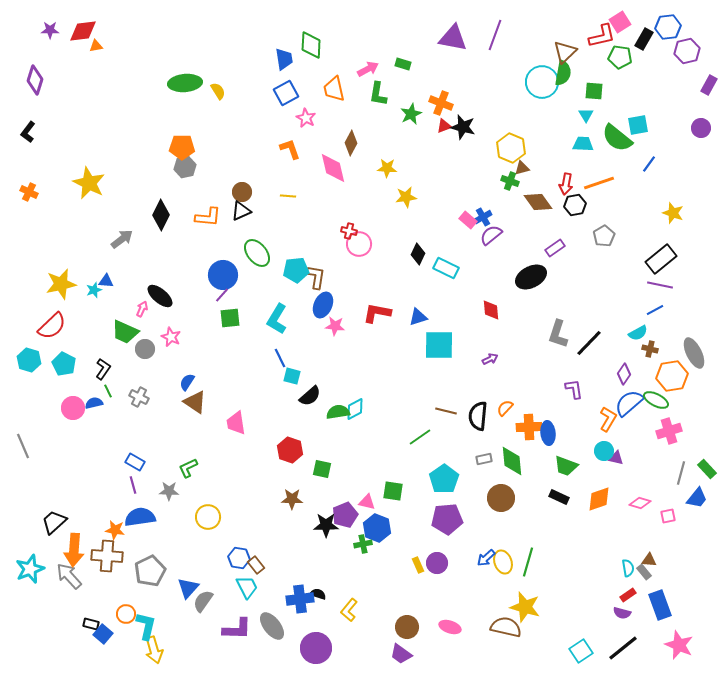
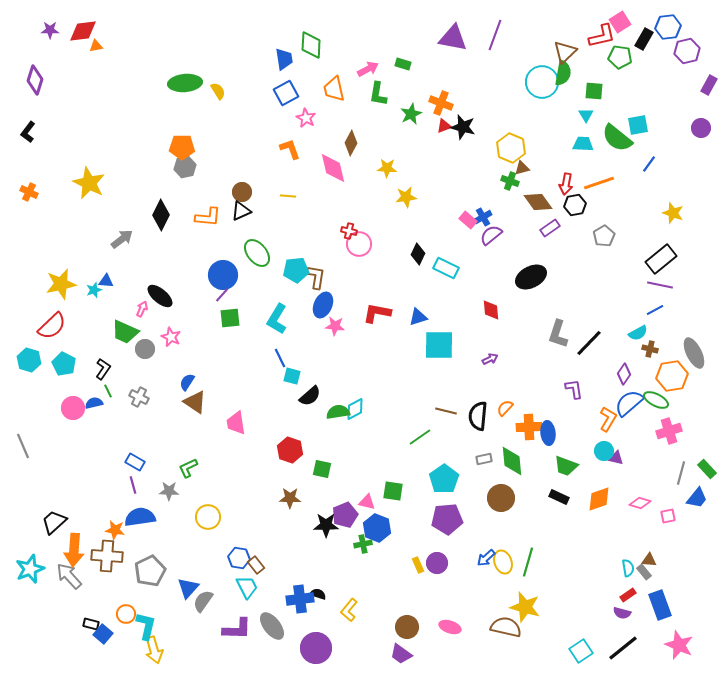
purple rectangle at (555, 248): moved 5 px left, 20 px up
brown star at (292, 499): moved 2 px left, 1 px up
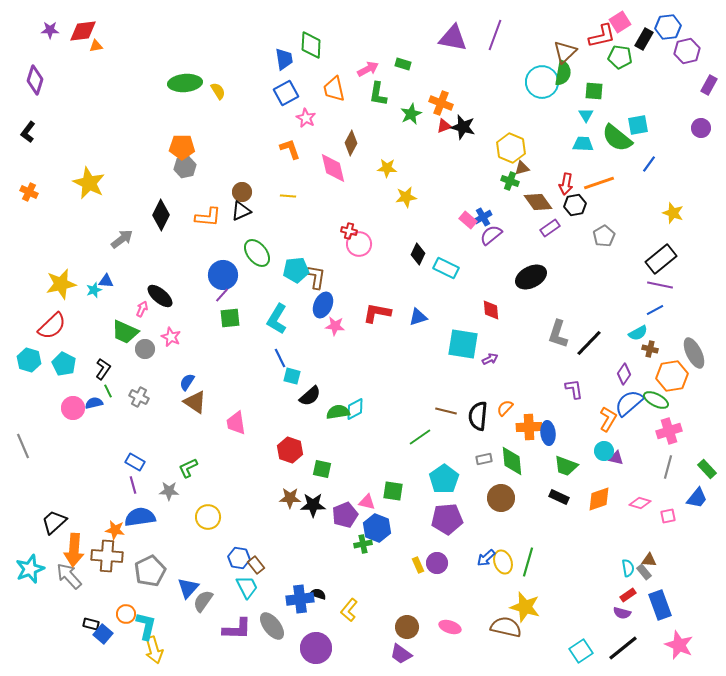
cyan square at (439, 345): moved 24 px right, 1 px up; rotated 8 degrees clockwise
gray line at (681, 473): moved 13 px left, 6 px up
black star at (326, 525): moved 13 px left, 20 px up
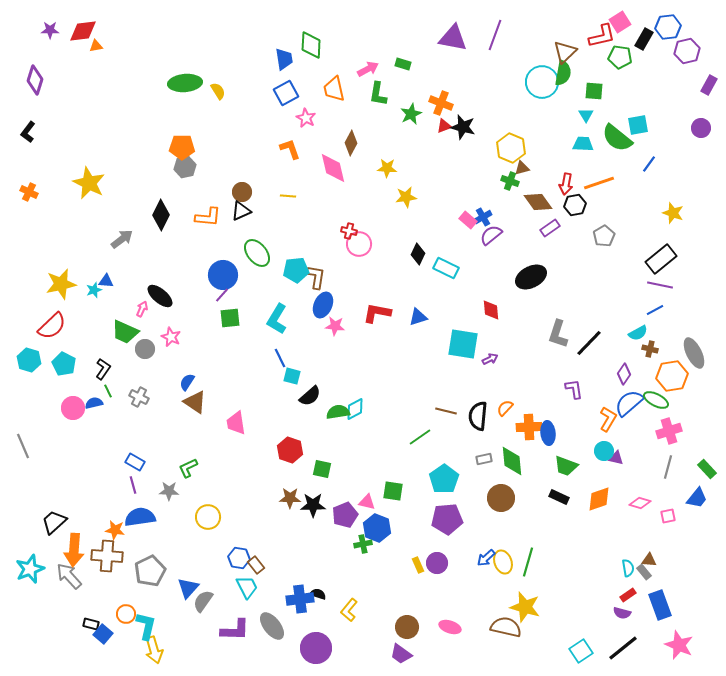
purple L-shape at (237, 629): moved 2 px left, 1 px down
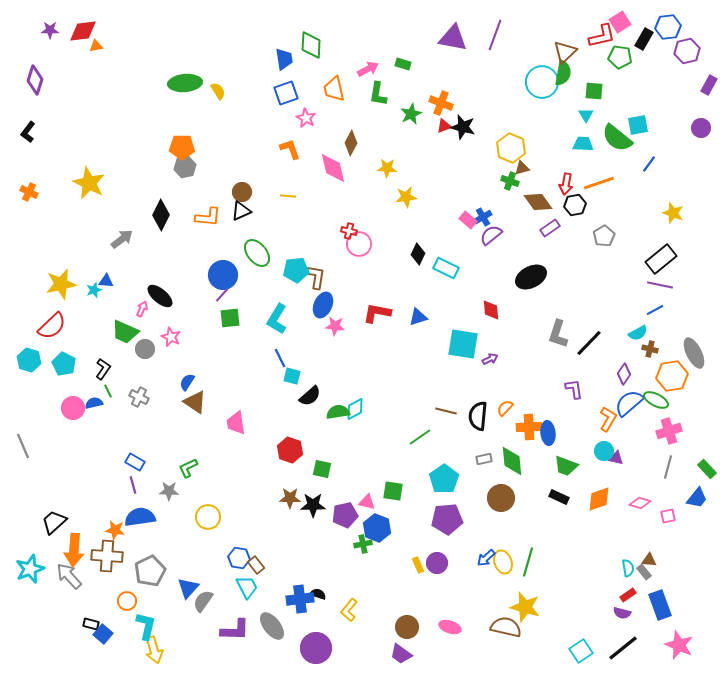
blue square at (286, 93): rotated 10 degrees clockwise
purple pentagon at (345, 515): rotated 10 degrees clockwise
orange circle at (126, 614): moved 1 px right, 13 px up
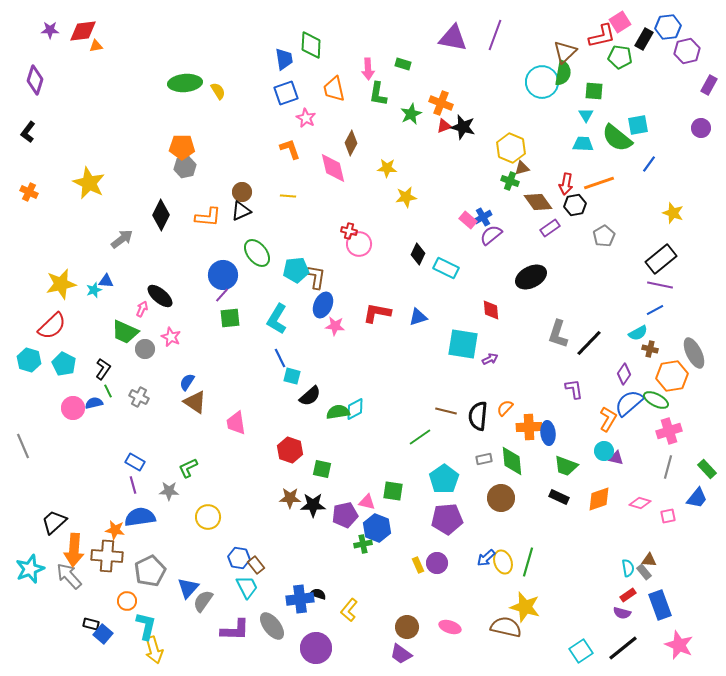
pink arrow at (368, 69): rotated 115 degrees clockwise
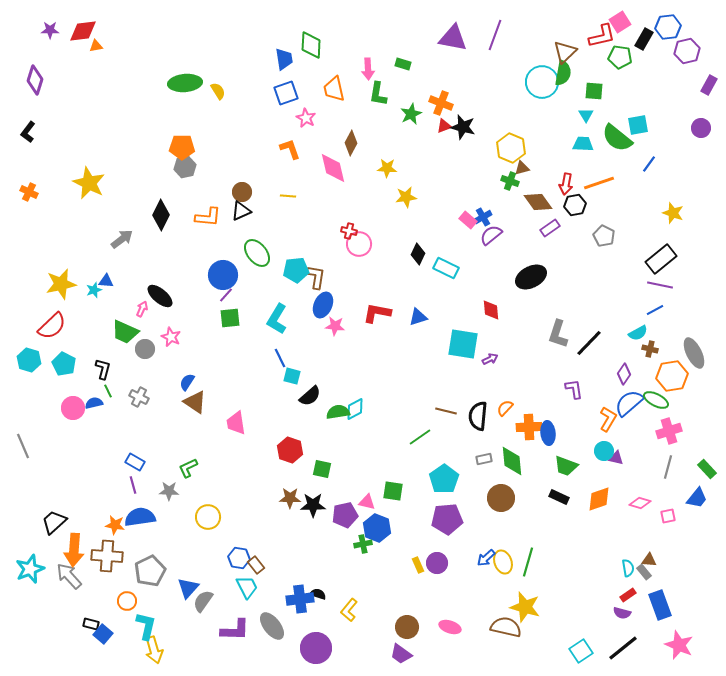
gray pentagon at (604, 236): rotated 15 degrees counterclockwise
purple line at (222, 295): moved 4 px right
black L-shape at (103, 369): rotated 20 degrees counterclockwise
orange star at (115, 530): moved 5 px up
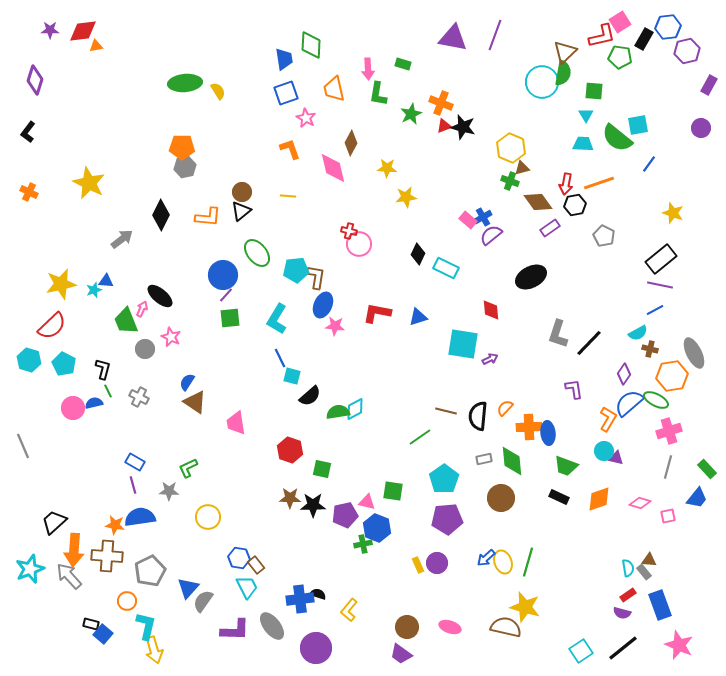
black triangle at (241, 211): rotated 15 degrees counterclockwise
green trapezoid at (125, 332): moved 1 px right, 11 px up; rotated 44 degrees clockwise
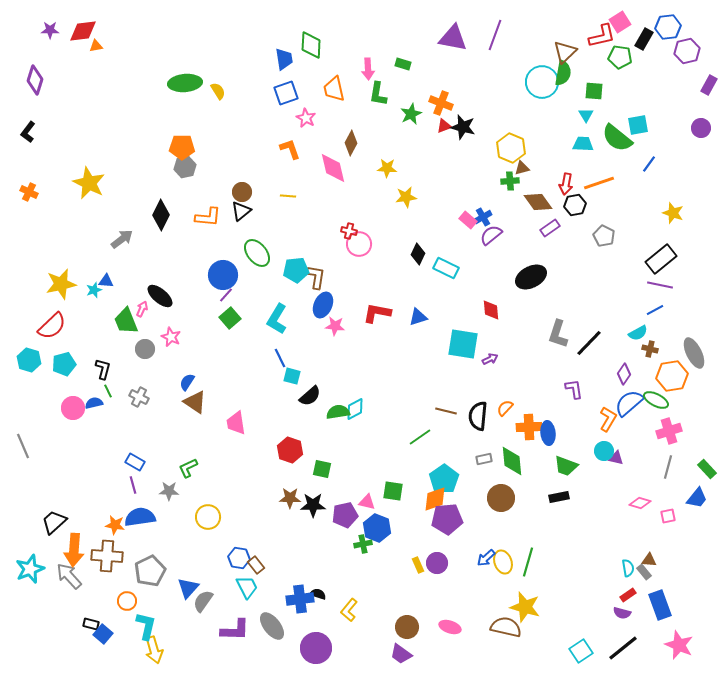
green cross at (510, 181): rotated 24 degrees counterclockwise
green square at (230, 318): rotated 35 degrees counterclockwise
cyan pentagon at (64, 364): rotated 30 degrees clockwise
black rectangle at (559, 497): rotated 36 degrees counterclockwise
orange diamond at (599, 499): moved 164 px left
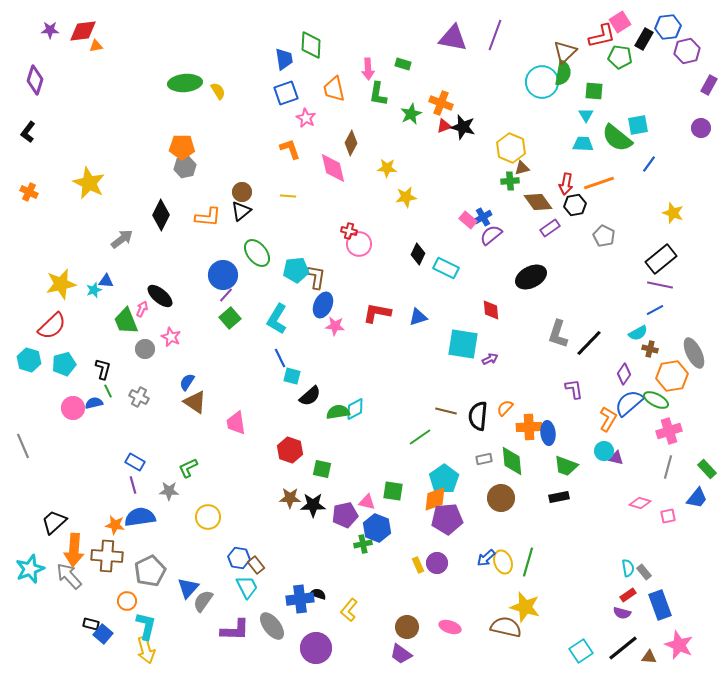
brown triangle at (649, 560): moved 97 px down
yellow arrow at (154, 650): moved 8 px left
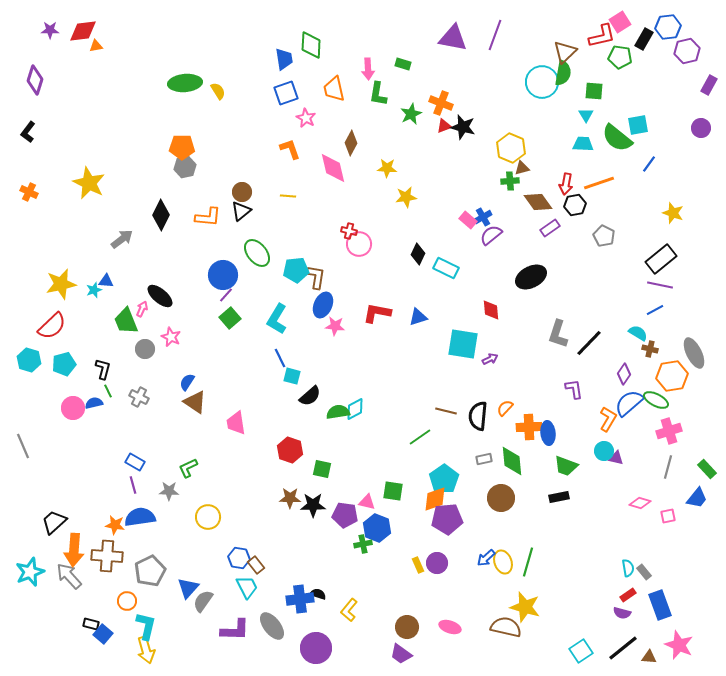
cyan semicircle at (638, 333): rotated 120 degrees counterclockwise
purple pentagon at (345, 515): rotated 20 degrees clockwise
cyan star at (30, 569): moved 3 px down
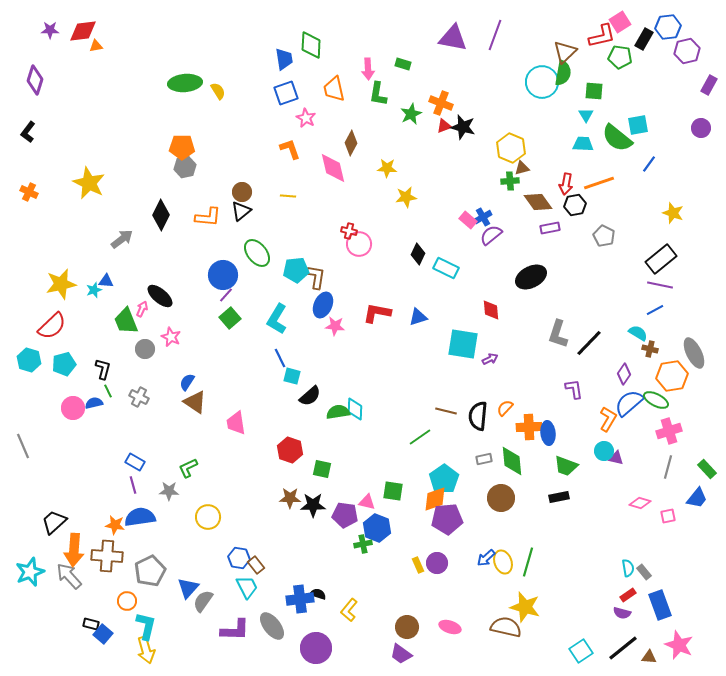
purple rectangle at (550, 228): rotated 24 degrees clockwise
cyan diamond at (355, 409): rotated 60 degrees counterclockwise
